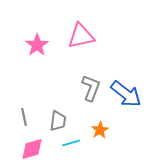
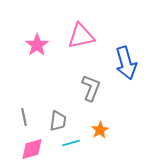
blue arrow: moved 31 px up; rotated 36 degrees clockwise
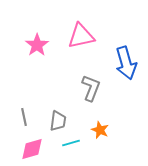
orange star: rotated 18 degrees counterclockwise
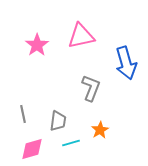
gray line: moved 1 px left, 3 px up
orange star: rotated 18 degrees clockwise
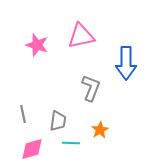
pink star: rotated 20 degrees counterclockwise
blue arrow: rotated 16 degrees clockwise
cyan line: rotated 18 degrees clockwise
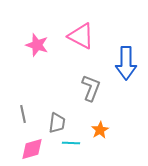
pink triangle: rotated 40 degrees clockwise
gray trapezoid: moved 1 px left, 2 px down
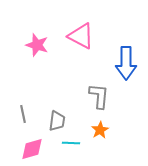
gray L-shape: moved 8 px right, 8 px down; rotated 16 degrees counterclockwise
gray trapezoid: moved 2 px up
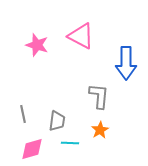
cyan line: moved 1 px left
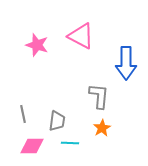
orange star: moved 2 px right, 2 px up
pink diamond: moved 3 px up; rotated 15 degrees clockwise
